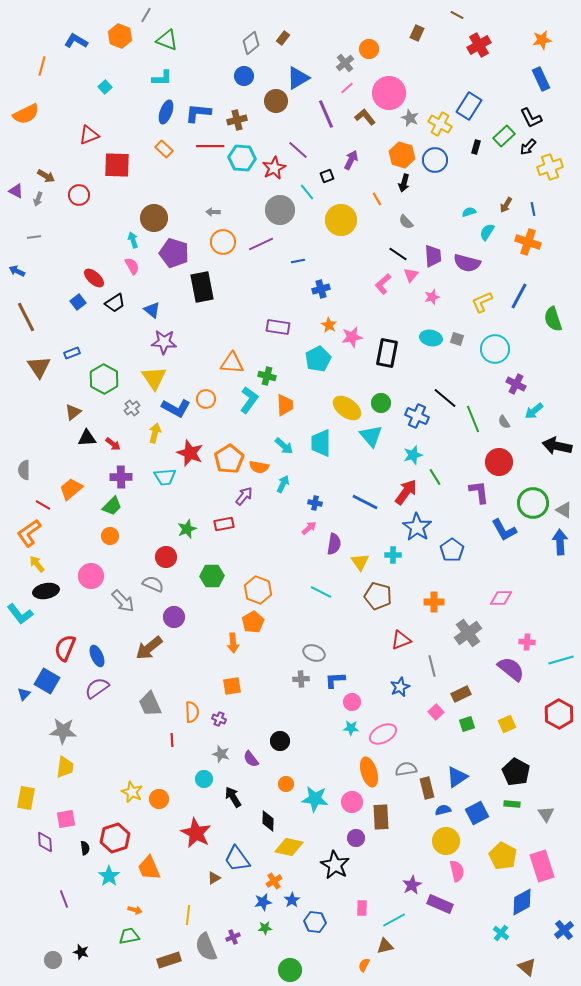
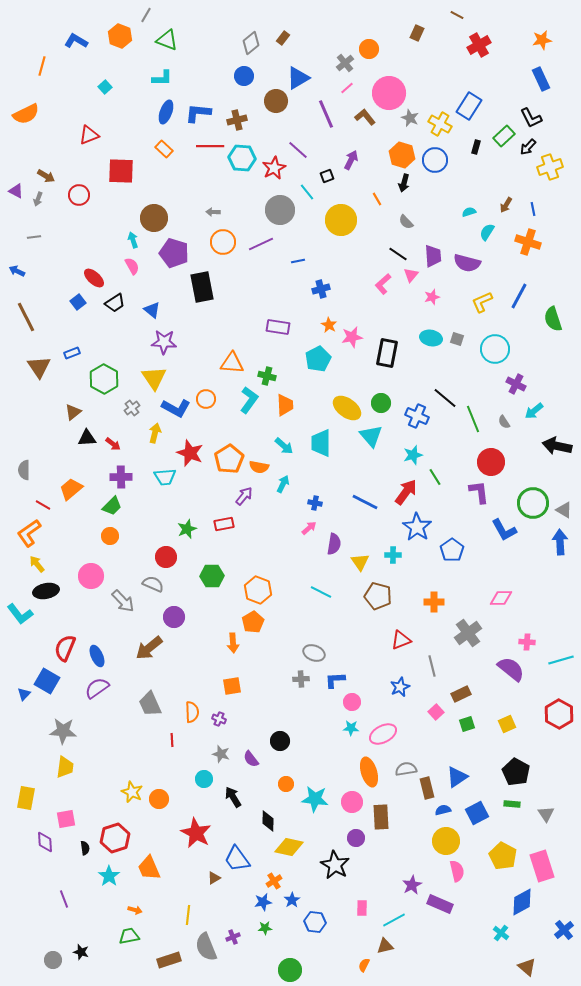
red square at (117, 165): moved 4 px right, 6 px down
red circle at (499, 462): moved 8 px left
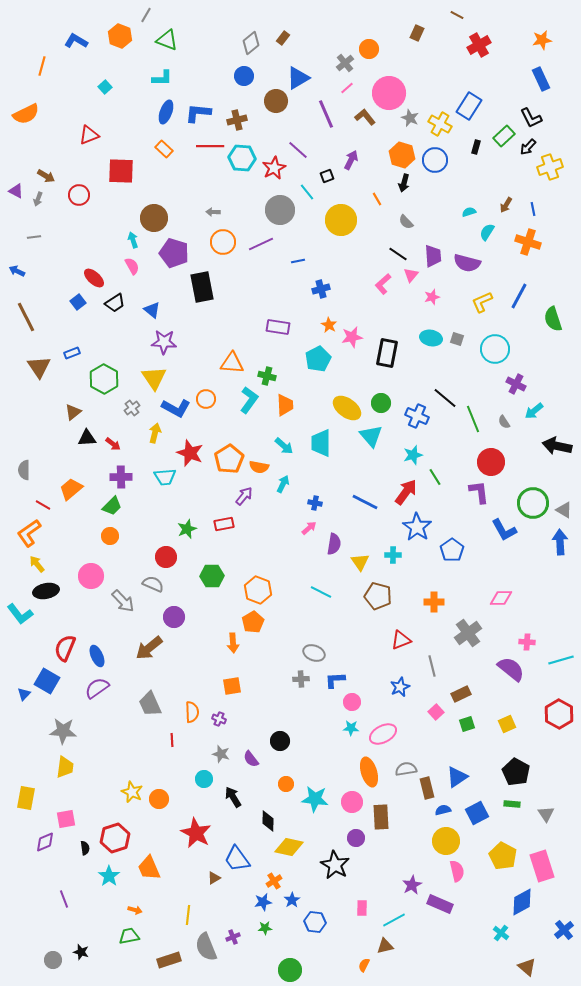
purple diamond at (45, 842): rotated 70 degrees clockwise
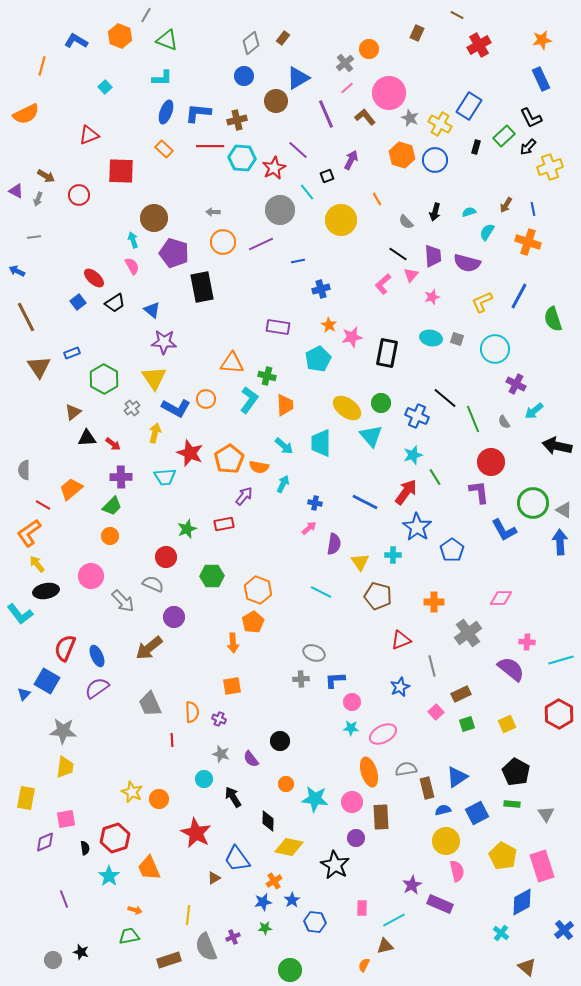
black arrow at (404, 183): moved 31 px right, 29 px down
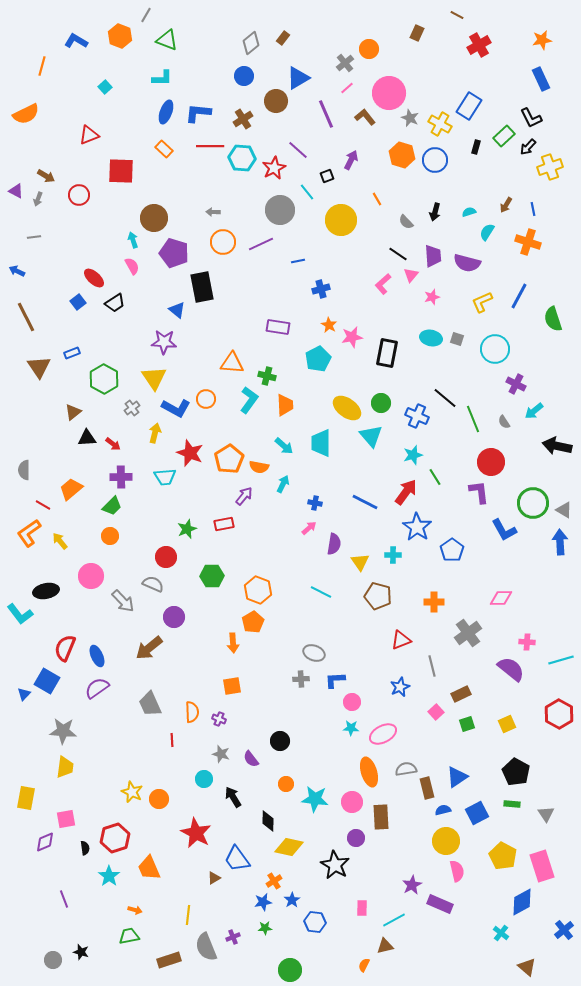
brown cross at (237, 120): moved 6 px right, 1 px up; rotated 18 degrees counterclockwise
blue triangle at (152, 310): moved 25 px right
yellow arrow at (37, 564): moved 23 px right, 23 px up
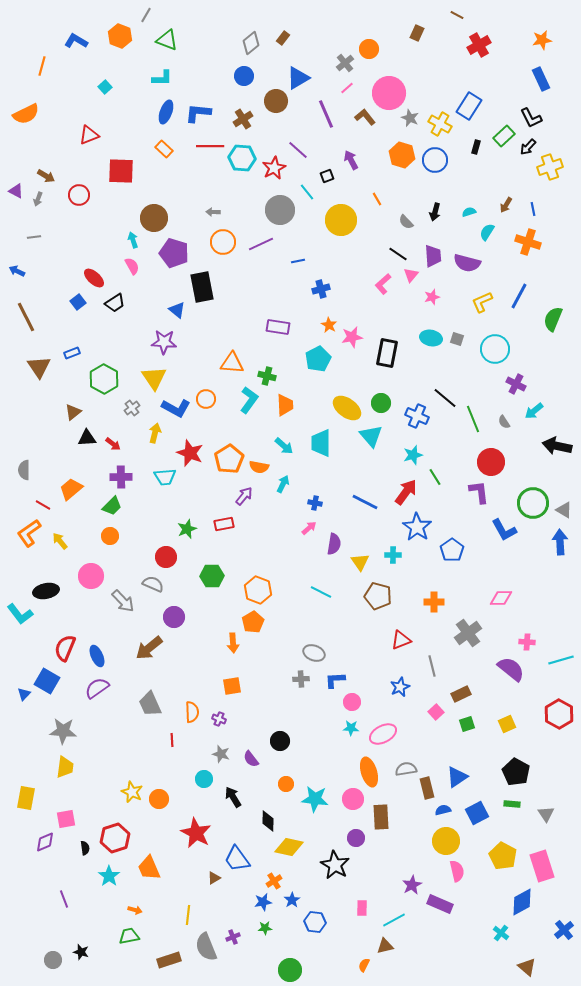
purple arrow at (351, 160): rotated 54 degrees counterclockwise
green semicircle at (553, 319): rotated 40 degrees clockwise
pink circle at (352, 802): moved 1 px right, 3 px up
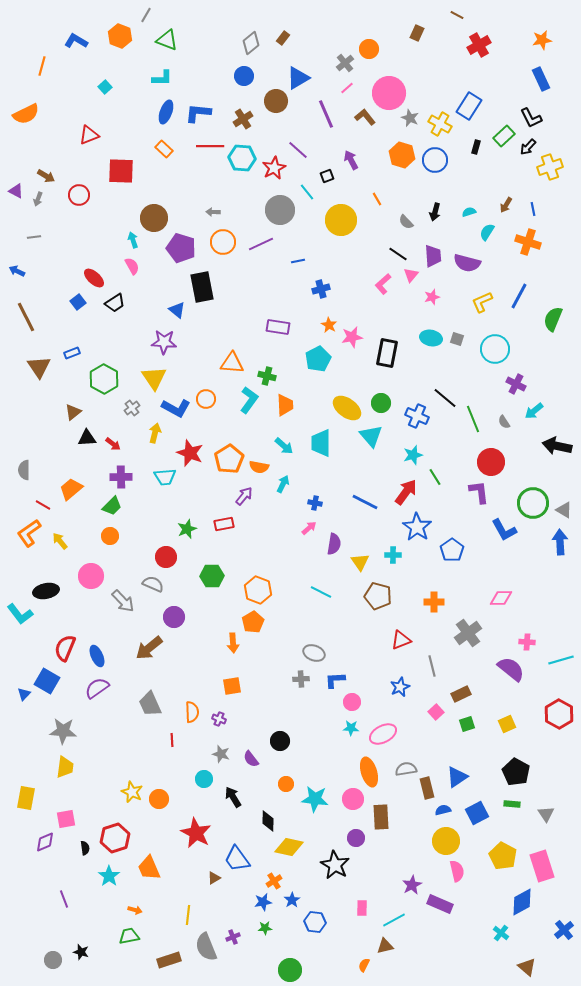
purple pentagon at (174, 253): moved 7 px right, 5 px up
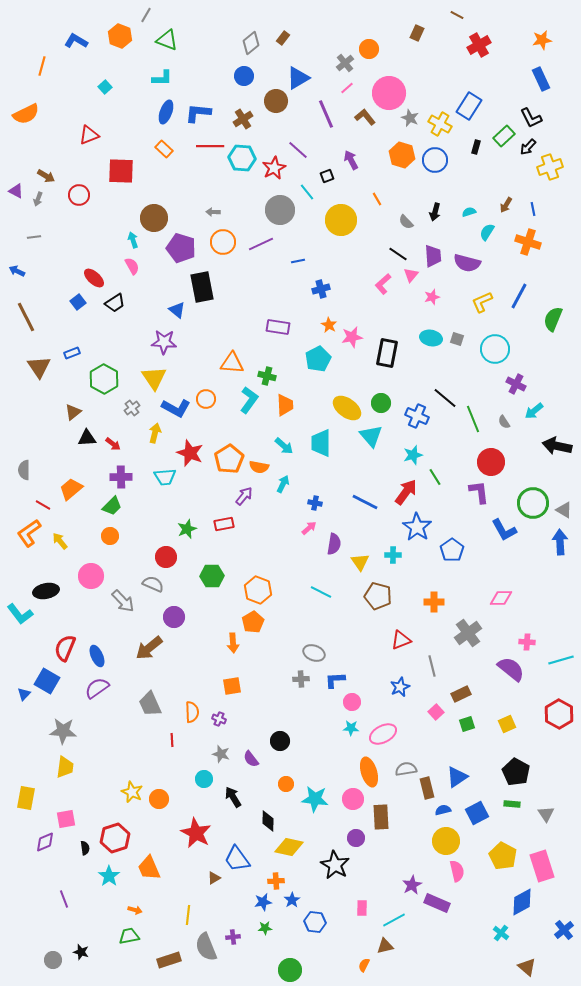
orange cross at (274, 881): moved 2 px right; rotated 28 degrees clockwise
purple rectangle at (440, 904): moved 3 px left, 1 px up
purple cross at (233, 937): rotated 16 degrees clockwise
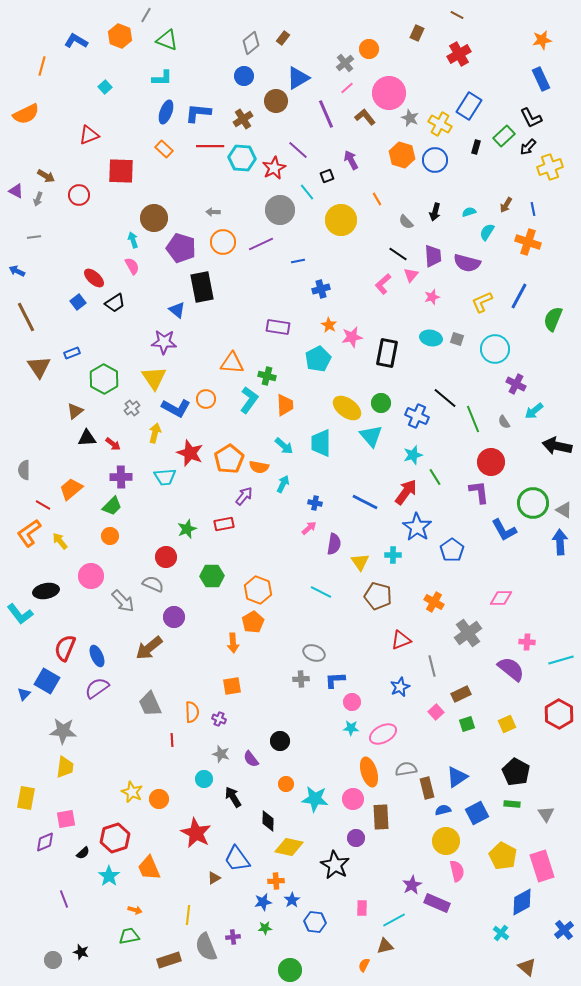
red cross at (479, 45): moved 20 px left, 9 px down
brown triangle at (73, 412): moved 2 px right, 1 px up
orange cross at (434, 602): rotated 30 degrees clockwise
black semicircle at (85, 848): moved 2 px left, 5 px down; rotated 56 degrees clockwise
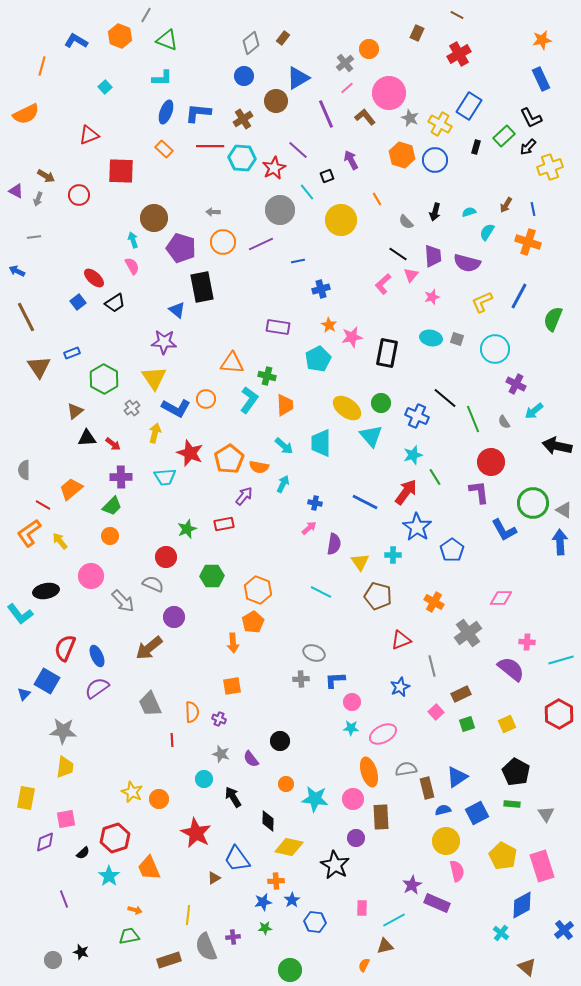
blue diamond at (522, 902): moved 3 px down
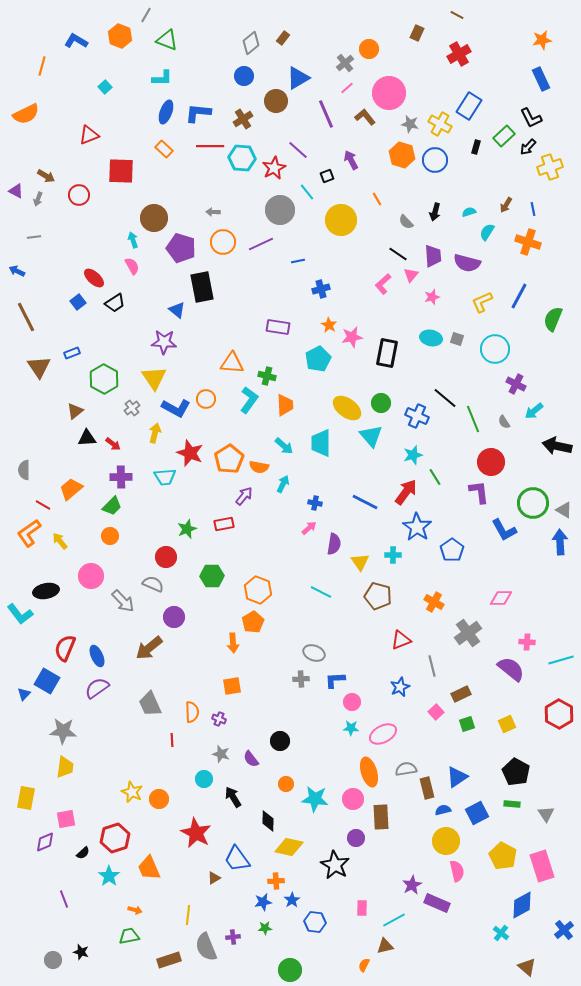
gray star at (410, 118): moved 6 px down; rotated 12 degrees counterclockwise
